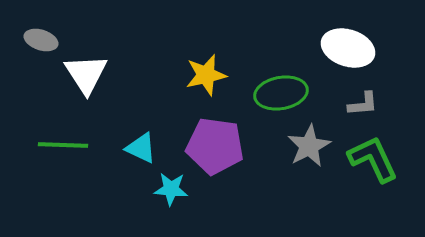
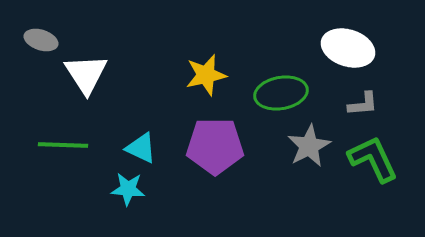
purple pentagon: rotated 8 degrees counterclockwise
cyan star: moved 43 px left
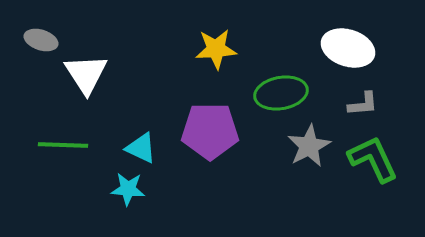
yellow star: moved 10 px right, 26 px up; rotated 9 degrees clockwise
purple pentagon: moved 5 px left, 15 px up
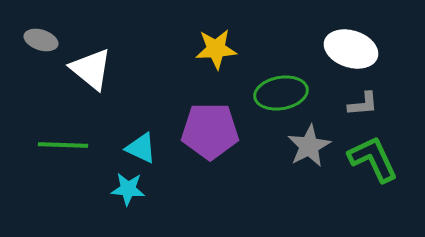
white ellipse: moved 3 px right, 1 px down
white triangle: moved 5 px right, 5 px up; rotated 18 degrees counterclockwise
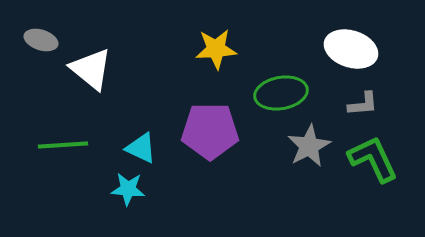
green line: rotated 6 degrees counterclockwise
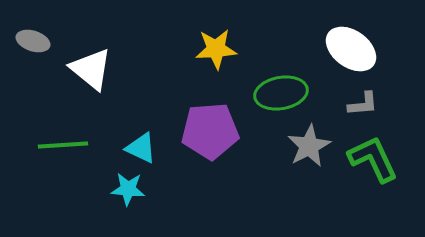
gray ellipse: moved 8 px left, 1 px down
white ellipse: rotated 18 degrees clockwise
purple pentagon: rotated 4 degrees counterclockwise
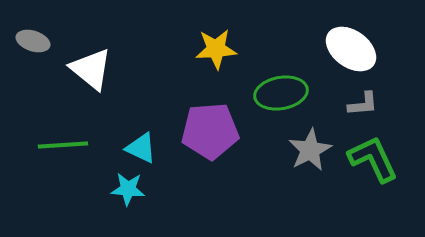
gray star: moved 1 px right, 4 px down
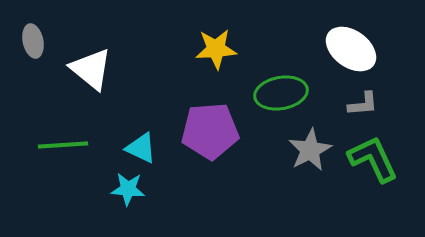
gray ellipse: rotated 60 degrees clockwise
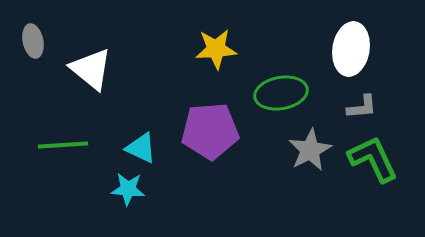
white ellipse: rotated 63 degrees clockwise
gray L-shape: moved 1 px left, 3 px down
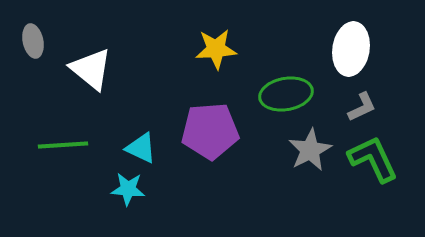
green ellipse: moved 5 px right, 1 px down
gray L-shape: rotated 20 degrees counterclockwise
